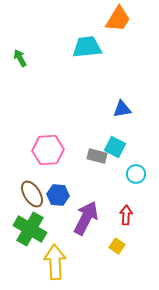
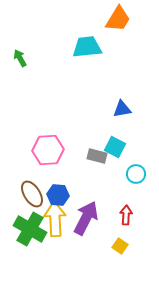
yellow square: moved 3 px right
yellow arrow: moved 43 px up
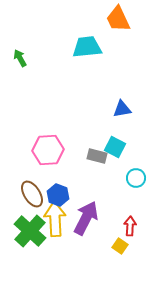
orange trapezoid: rotated 124 degrees clockwise
cyan circle: moved 4 px down
blue hexagon: rotated 15 degrees clockwise
red arrow: moved 4 px right, 11 px down
green cross: moved 2 px down; rotated 12 degrees clockwise
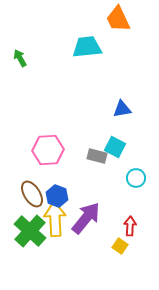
blue hexagon: moved 1 px left, 1 px down
purple arrow: rotated 12 degrees clockwise
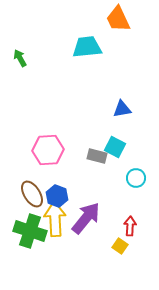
green cross: rotated 24 degrees counterclockwise
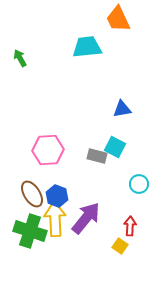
cyan circle: moved 3 px right, 6 px down
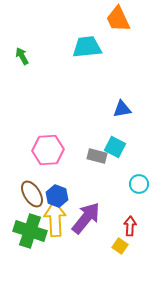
green arrow: moved 2 px right, 2 px up
